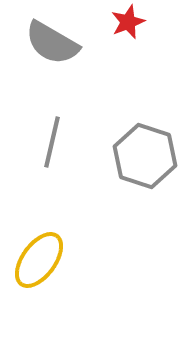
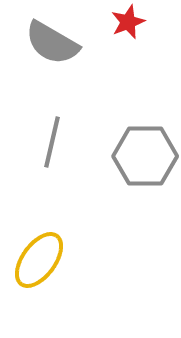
gray hexagon: rotated 18 degrees counterclockwise
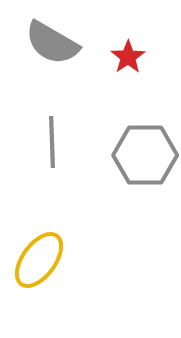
red star: moved 35 px down; rotated 12 degrees counterclockwise
gray line: rotated 15 degrees counterclockwise
gray hexagon: moved 1 px up
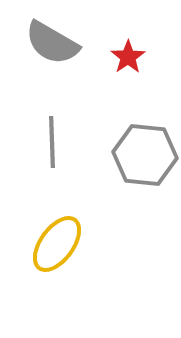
gray hexagon: rotated 6 degrees clockwise
yellow ellipse: moved 18 px right, 16 px up
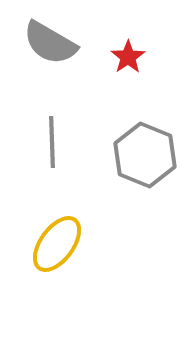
gray semicircle: moved 2 px left
gray hexagon: rotated 16 degrees clockwise
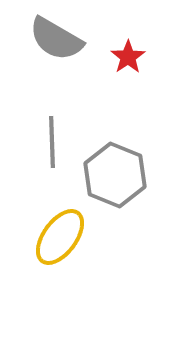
gray semicircle: moved 6 px right, 4 px up
gray hexagon: moved 30 px left, 20 px down
yellow ellipse: moved 3 px right, 7 px up
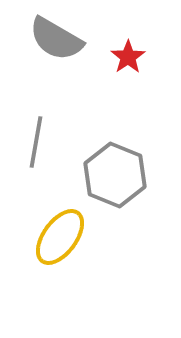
gray line: moved 16 px left; rotated 12 degrees clockwise
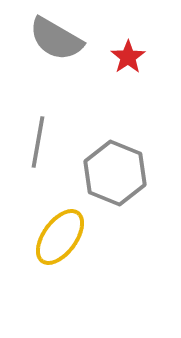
gray line: moved 2 px right
gray hexagon: moved 2 px up
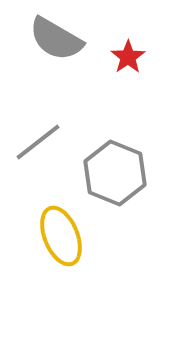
gray line: rotated 42 degrees clockwise
yellow ellipse: moved 1 px right, 1 px up; rotated 58 degrees counterclockwise
